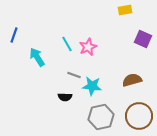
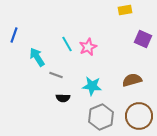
gray line: moved 18 px left
black semicircle: moved 2 px left, 1 px down
gray hexagon: rotated 10 degrees counterclockwise
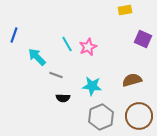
cyan arrow: rotated 12 degrees counterclockwise
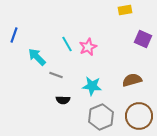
black semicircle: moved 2 px down
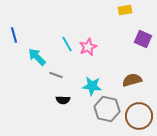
blue line: rotated 35 degrees counterclockwise
gray hexagon: moved 6 px right, 8 px up; rotated 25 degrees counterclockwise
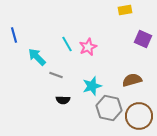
cyan star: rotated 24 degrees counterclockwise
gray hexagon: moved 2 px right, 1 px up
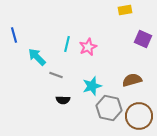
cyan line: rotated 42 degrees clockwise
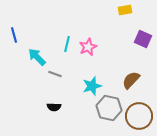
gray line: moved 1 px left, 1 px up
brown semicircle: moved 1 px left; rotated 30 degrees counterclockwise
black semicircle: moved 9 px left, 7 px down
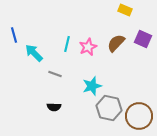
yellow rectangle: rotated 32 degrees clockwise
cyan arrow: moved 3 px left, 4 px up
brown semicircle: moved 15 px left, 37 px up
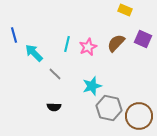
gray line: rotated 24 degrees clockwise
